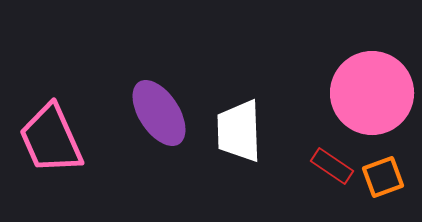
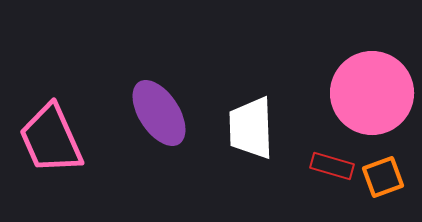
white trapezoid: moved 12 px right, 3 px up
red rectangle: rotated 18 degrees counterclockwise
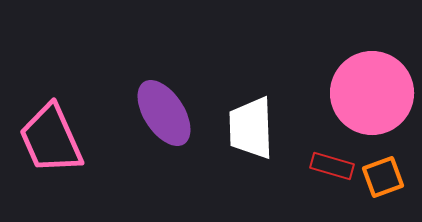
purple ellipse: moved 5 px right
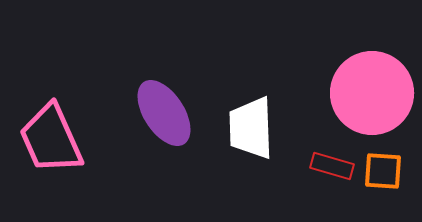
orange square: moved 6 px up; rotated 24 degrees clockwise
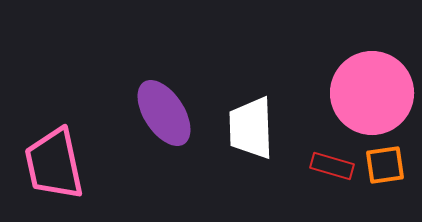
pink trapezoid: moved 3 px right, 25 px down; rotated 12 degrees clockwise
orange square: moved 2 px right, 6 px up; rotated 12 degrees counterclockwise
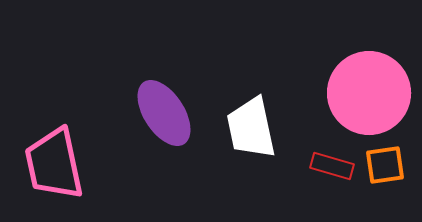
pink circle: moved 3 px left
white trapezoid: rotated 10 degrees counterclockwise
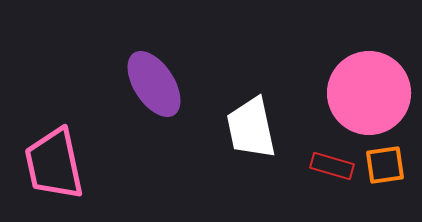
purple ellipse: moved 10 px left, 29 px up
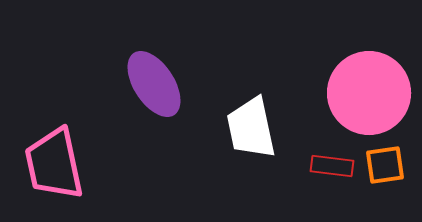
red rectangle: rotated 9 degrees counterclockwise
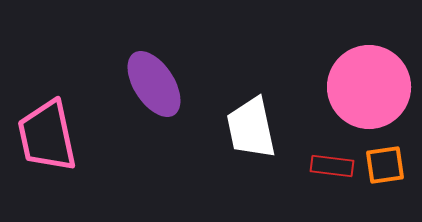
pink circle: moved 6 px up
pink trapezoid: moved 7 px left, 28 px up
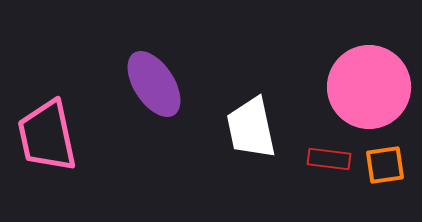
red rectangle: moved 3 px left, 7 px up
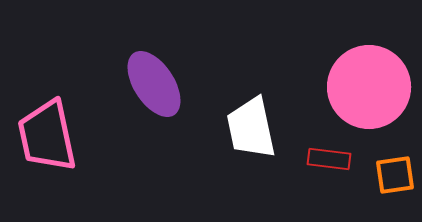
orange square: moved 10 px right, 10 px down
